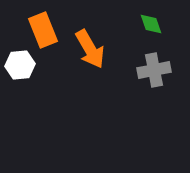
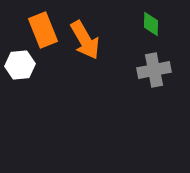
green diamond: rotated 20 degrees clockwise
orange arrow: moved 5 px left, 9 px up
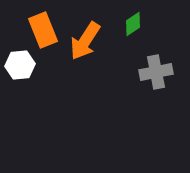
green diamond: moved 18 px left; rotated 55 degrees clockwise
orange arrow: moved 1 px down; rotated 63 degrees clockwise
gray cross: moved 2 px right, 2 px down
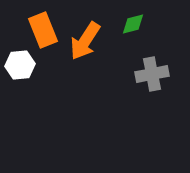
green diamond: rotated 20 degrees clockwise
gray cross: moved 4 px left, 2 px down
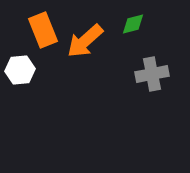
orange arrow: rotated 15 degrees clockwise
white hexagon: moved 5 px down
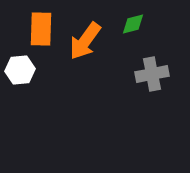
orange rectangle: moved 2 px left, 1 px up; rotated 24 degrees clockwise
orange arrow: rotated 12 degrees counterclockwise
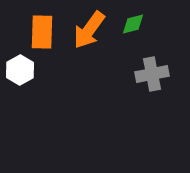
orange rectangle: moved 1 px right, 3 px down
orange arrow: moved 4 px right, 11 px up
white hexagon: rotated 24 degrees counterclockwise
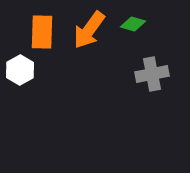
green diamond: rotated 30 degrees clockwise
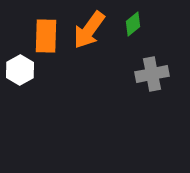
green diamond: rotated 55 degrees counterclockwise
orange rectangle: moved 4 px right, 4 px down
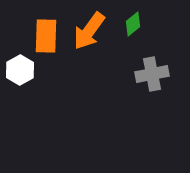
orange arrow: moved 1 px down
